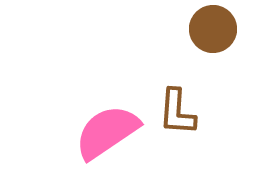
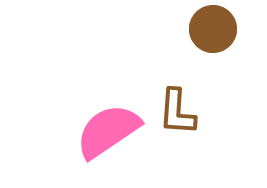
pink semicircle: moved 1 px right, 1 px up
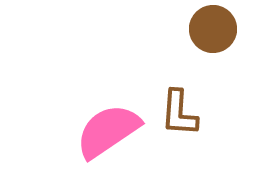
brown L-shape: moved 2 px right, 1 px down
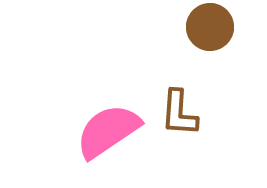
brown circle: moved 3 px left, 2 px up
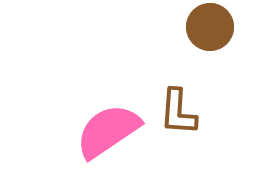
brown L-shape: moved 1 px left, 1 px up
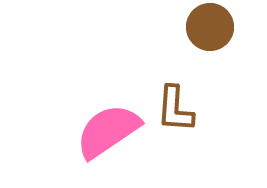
brown L-shape: moved 3 px left, 3 px up
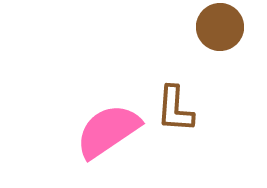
brown circle: moved 10 px right
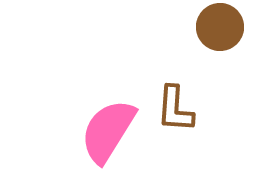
pink semicircle: rotated 24 degrees counterclockwise
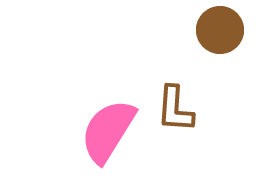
brown circle: moved 3 px down
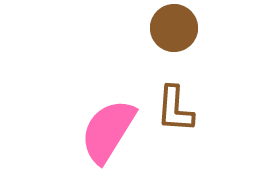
brown circle: moved 46 px left, 2 px up
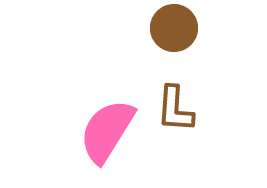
pink semicircle: moved 1 px left
